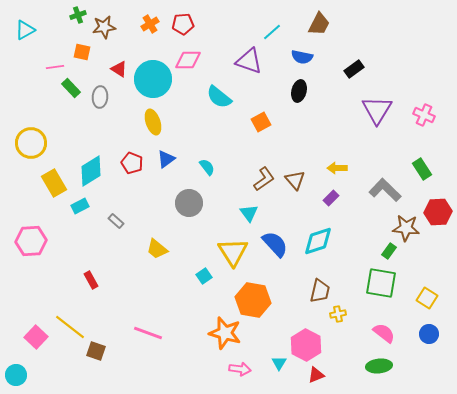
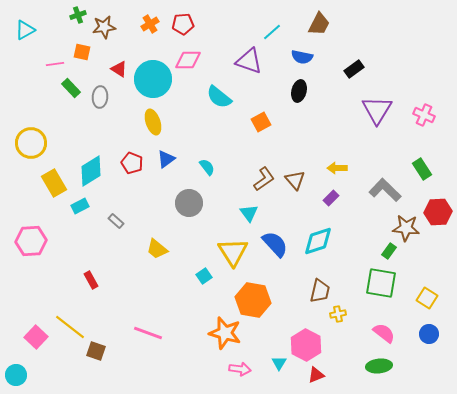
pink line at (55, 67): moved 3 px up
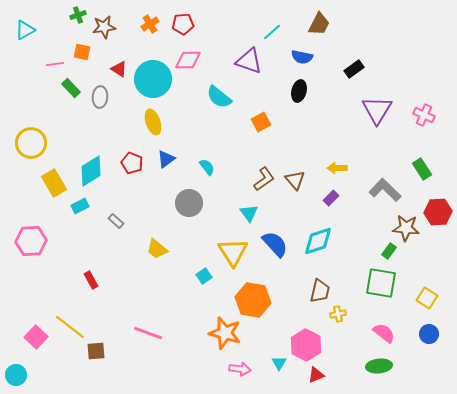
brown square at (96, 351): rotated 24 degrees counterclockwise
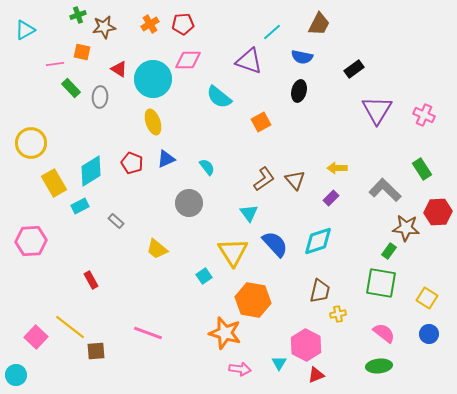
blue triangle at (166, 159): rotated 12 degrees clockwise
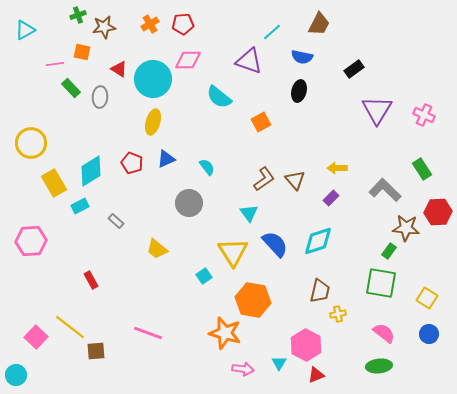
yellow ellipse at (153, 122): rotated 35 degrees clockwise
pink arrow at (240, 369): moved 3 px right
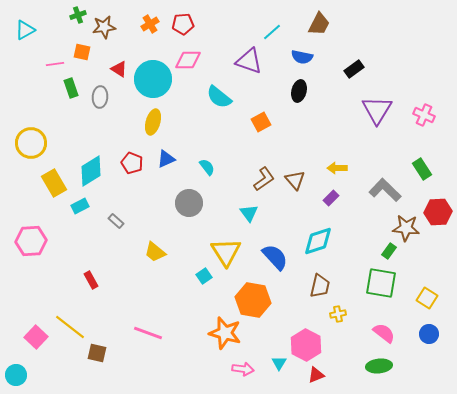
green rectangle at (71, 88): rotated 24 degrees clockwise
blue semicircle at (275, 244): moved 13 px down
yellow trapezoid at (157, 249): moved 2 px left, 3 px down
yellow triangle at (233, 252): moved 7 px left
brown trapezoid at (320, 291): moved 5 px up
brown square at (96, 351): moved 1 px right, 2 px down; rotated 18 degrees clockwise
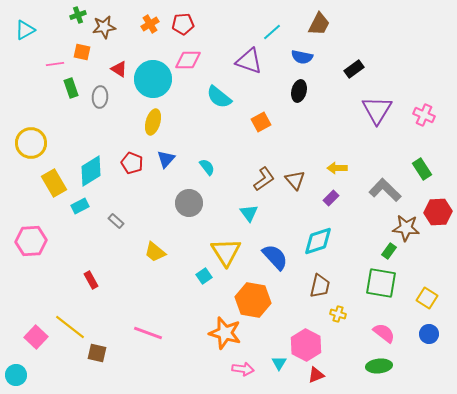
blue triangle at (166, 159): rotated 24 degrees counterclockwise
yellow cross at (338, 314): rotated 28 degrees clockwise
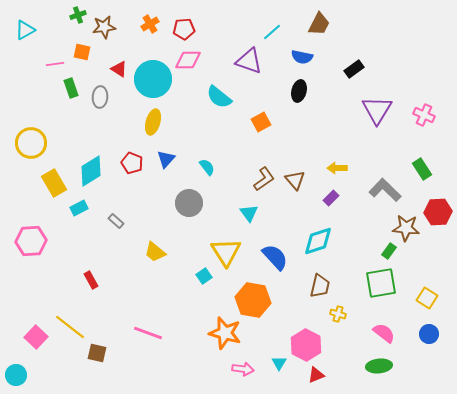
red pentagon at (183, 24): moved 1 px right, 5 px down
cyan rectangle at (80, 206): moved 1 px left, 2 px down
green square at (381, 283): rotated 20 degrees counterclockwise
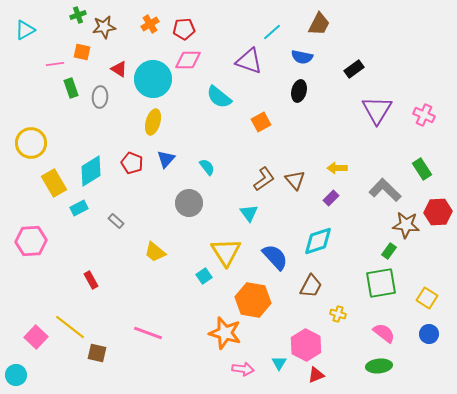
brown star at (406, 228): moved 3 px up
brown trapezoid at (320, 286): moved 9 px left; rotated 15 degrees clockwise
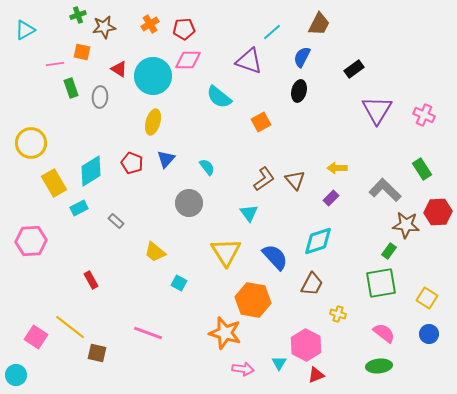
blue semicircle at (302, 57): rotated 105 degrees clockwise
cyan circle at (153, 79): moved 3 px up
cyan square at (204, 276): moved 25 px left, 7 px down; rotated 28 degrees counterclockwise
brown trapezoid at (311, 286): moved 1 px right, 2 px up
pink square at (36, 337): rotated 10 degrees counterclockwise
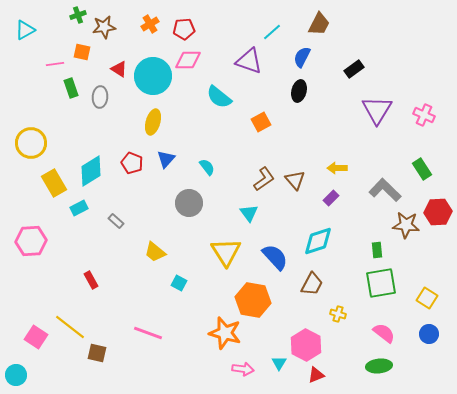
green rectangle at (389, 251): moved 12 px left, 1 px up; rotated 42 degrees counterclockwise
